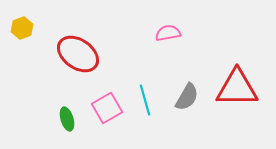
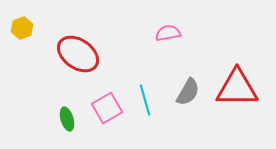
gray semicircle: moved 1 px right, 5 px up
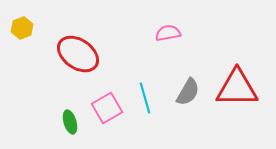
cyan line: moved 2 px up
green ellipse: moved 3 px right, 3 px down
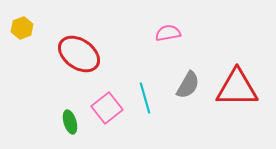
red ellipse: moved 1 px right
gray semicircle: moved 7 px up
pink square: rotated 8 degrees counterclockwise
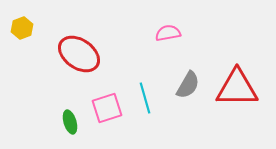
pink square: rotated 20 degrees clockwise
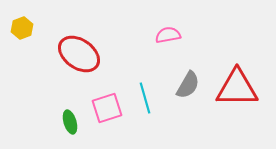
pink semicircle: moved 2 px down
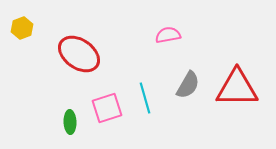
green ellipse: rotated 15 degrees clockwise
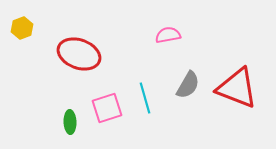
red ellipse: rotated 15 degrees counterclockwise
red triangle: rotated 21 degrees clockwise
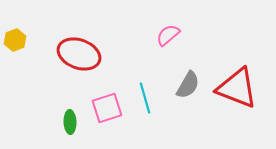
yellow hexagon: moved 7 px left, 12 px down
pink semicircle: rotated 30 degrees counterclockwise
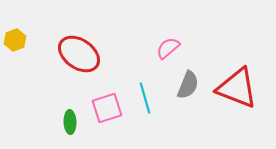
pink semicircle: moved 13 px down
red ellipse: rotated 15 degrees clockwise
gray semicircle: rotated 8 degrees counterclockwise
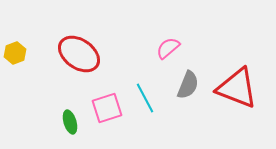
yellow hexagon: moved 13 px down
cyan line: rotated 12 degrees counterclockwise
green ellipse: rotated 15 degrees counterclockwise
